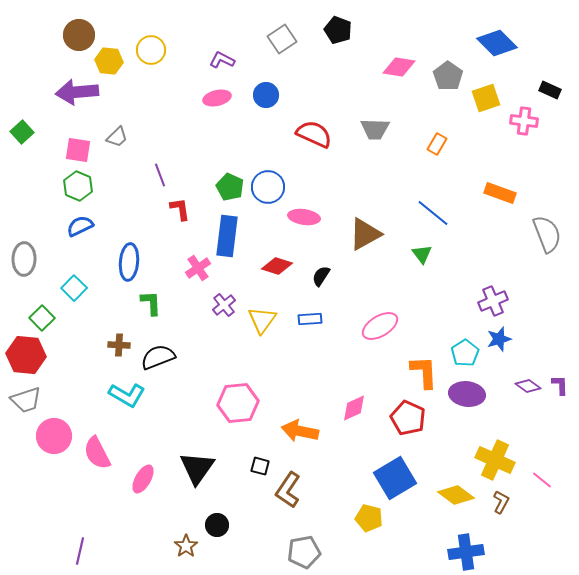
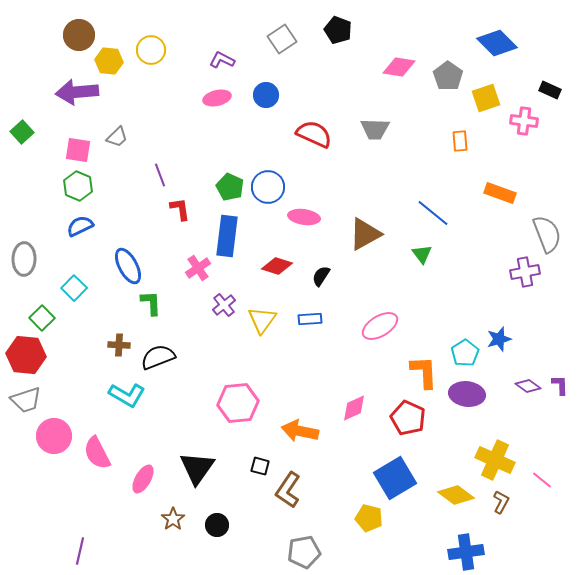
orange rectangle at (437, 144): moved 23 px right, 3 px up; rotated 35 degrees counterclockwise
blue ellipse at (129, 262): moved 1 px left, 4 px down; rotated 33 degrees counterclockwise
purple cross at (493, 301): moved 32 px right, 29 px up; rotated 12 degrees clockwise
brown star at (186, 546): moved 13 px left, 27 px up
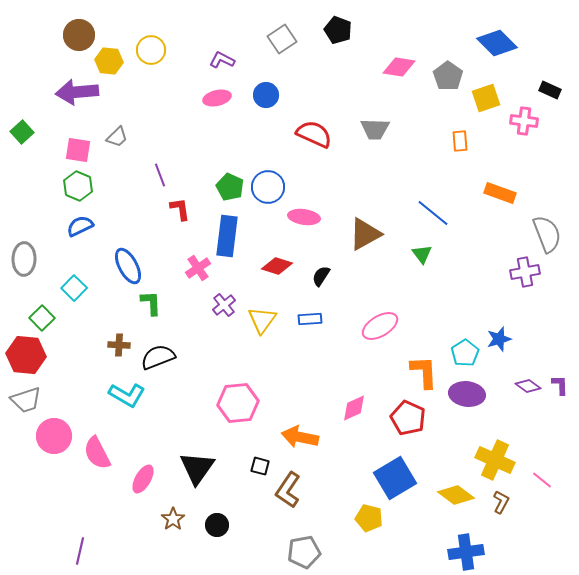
orange arrow at (300, 431): moved 6 px down
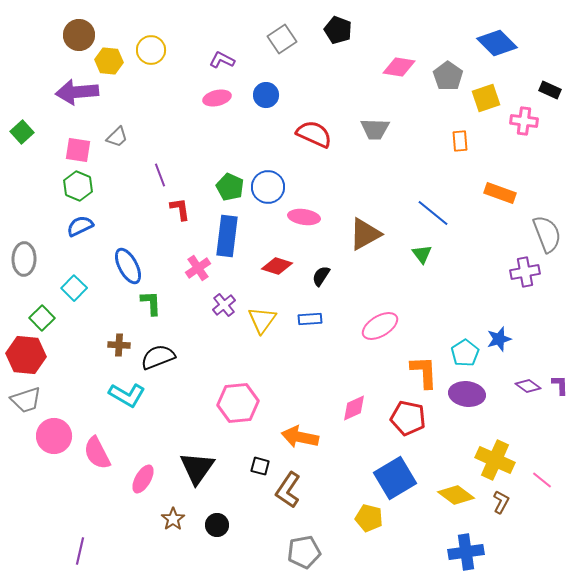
red pentagon at (408, 418): rotated 12 degrees counterclockwise
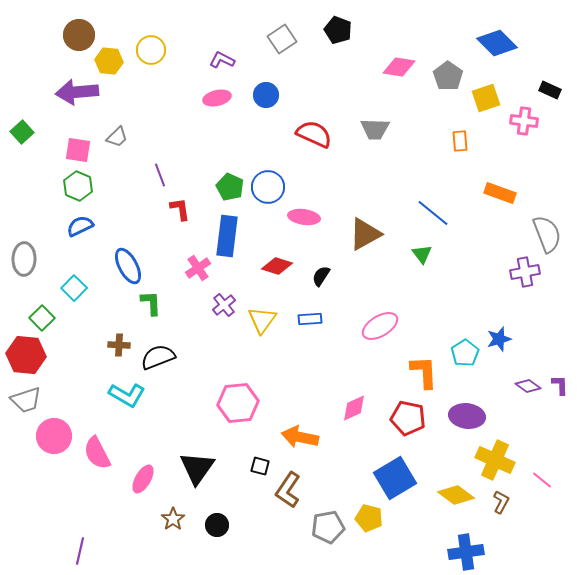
purple ellipse at (467, 394): moved 22 px down
gray pentagon at (304, 552): moved 24 px right, 25 px up
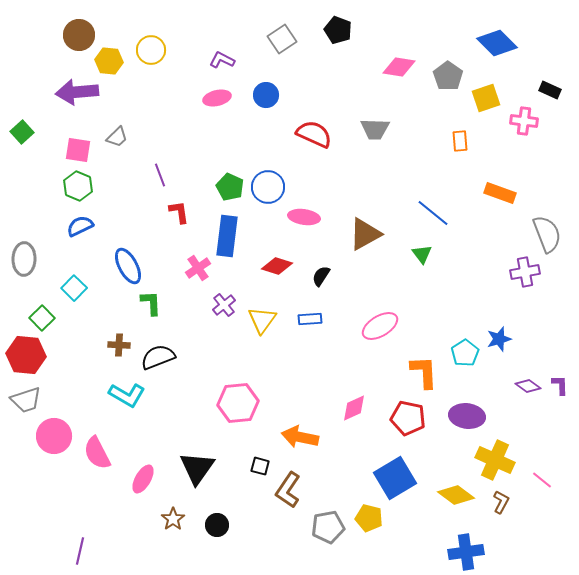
red L-shape at (180, 209): moved 1 px left, 3 px down
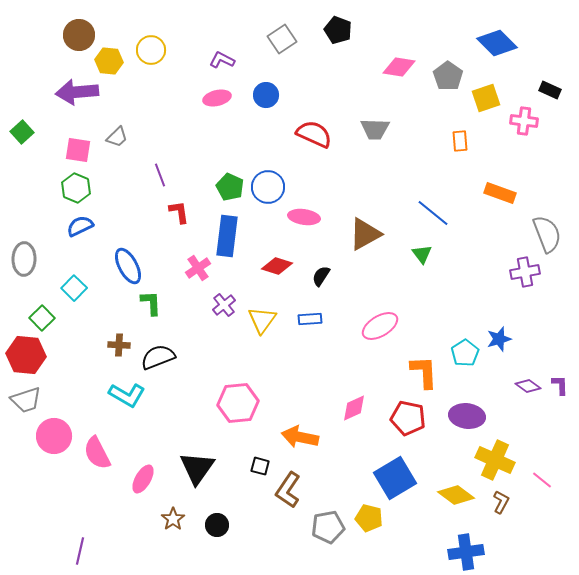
green hexagon at (78, 186): moved 2 px left, 2 px down
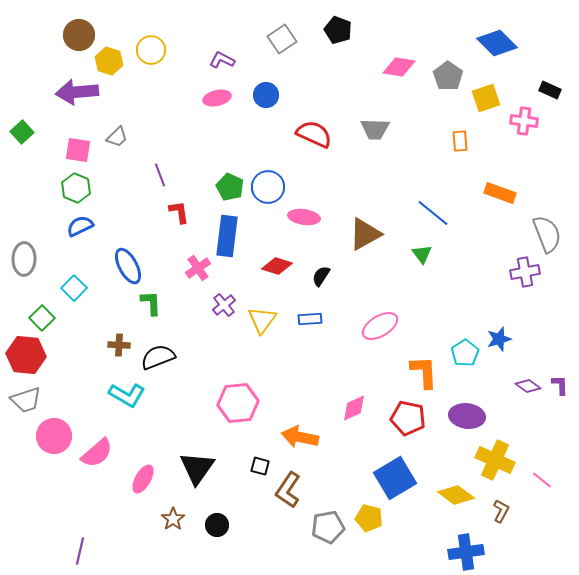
yellow hexagon at (109, 61): rotated 12 degrees clockwise
pink semicircle at (97, 453): rotated 104 degrees counterclockwise
brown L-shape at (501, 502): moved 9 px down
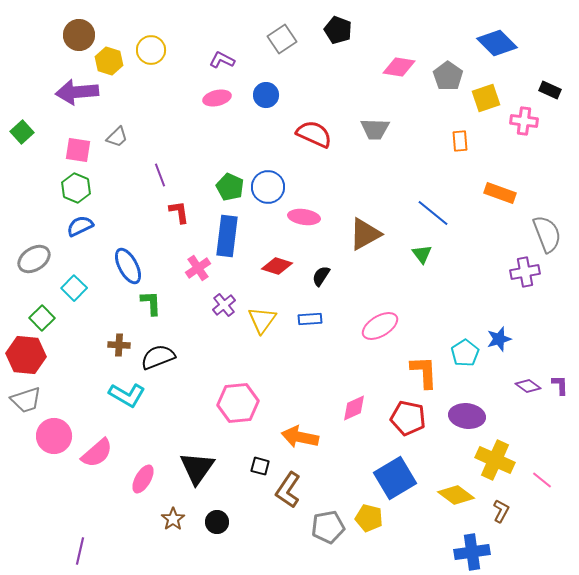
gray ellipse at (24, 259): moved 10 px right; rotated 56 degrees clockwise
black circle at (217, 525): moved 3 px up
blue cross at (466, 552): moved 6 px right
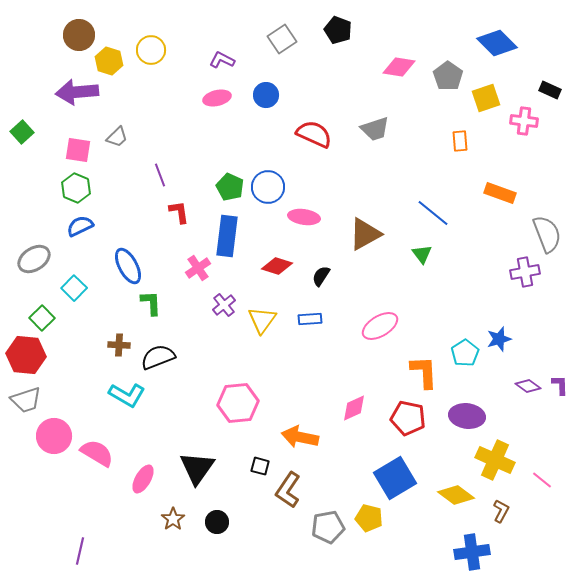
gray trapezoid at (375, 129): rotated 20 degrees counterclockwise
pink semicircle at (97, 453): rotated 108 degrees counterclockwise
